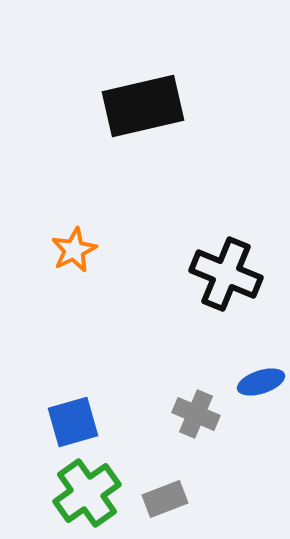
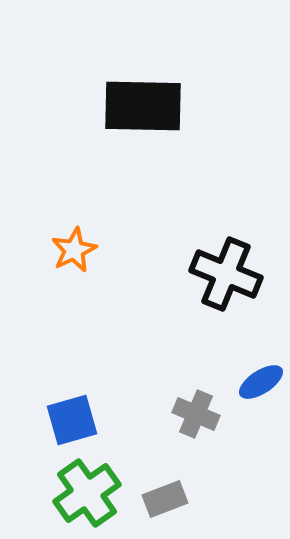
black rectangle: rotated 14 degrees clockwise
blue ellipse: rotated 15 degrees counterclockwise
blue square: moved 1 px left, 2 px up
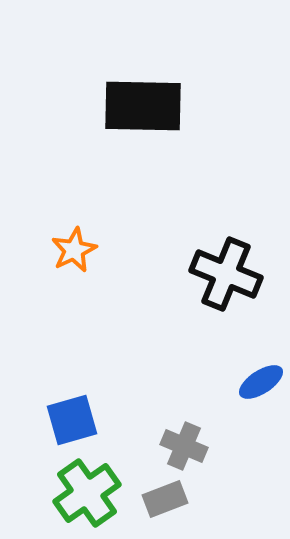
gray cross: moved 12 px left, 32 px down
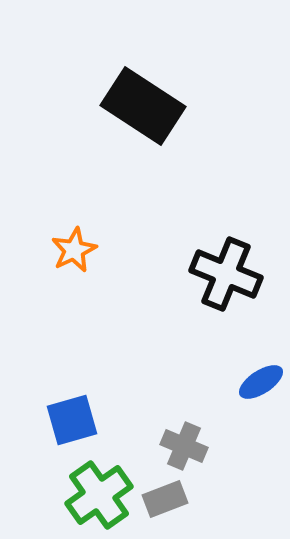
black rectangle: rotated 32 degrees clockwise
green cross: moved 12 px right, 2 px down
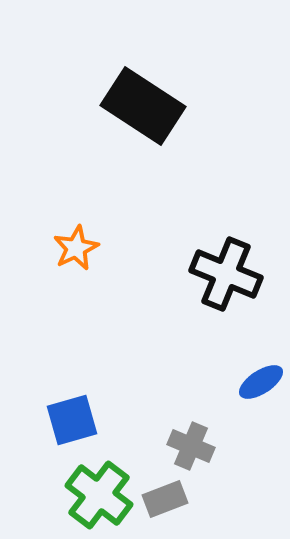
orange star: moved 2 px right, 2 px up
gray cross: moved 7 px right
green cross: rotated 18 degrees counterclockwise
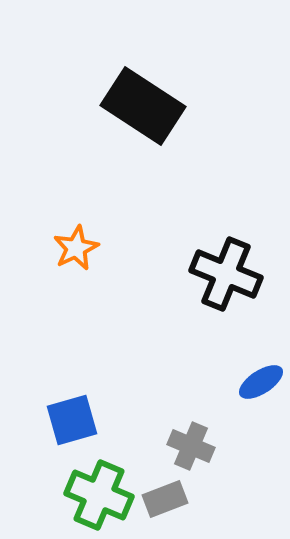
green cross: rotated 14 degrees counterclockwise
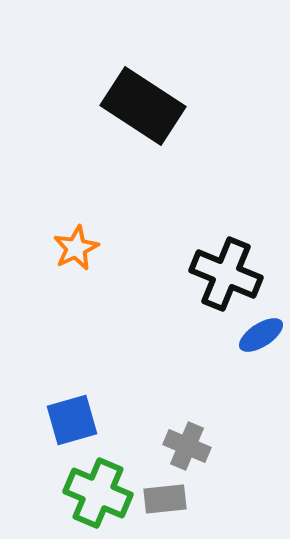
blue ellipse: moved 47 px up
gray cross: moved 4 px left
green cross: moved 1 px left, 2 px up
gray rectangle: rotated 15 degrees clockwise
